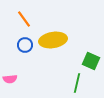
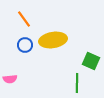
green line: rotated 12 degrees counterclockwise
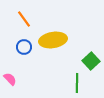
blue circle: moved 1 px left, 2 px down
green square: rotated 24 degrees clockwise
pink semicircle: rotated 128 degrees counterclockwise
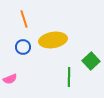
orange line: rotated 18 degrees clockwise
blue circle: moved 1 px left
pink semicircle: rotated 112 degrees clockwise
green line: moved 8 px left, 6 px up
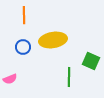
orange line: moved 4 px up; rotated 18 degrees clockwise
green square: rotated 24 degrees counterclockwise
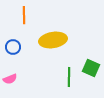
blue circle: moved 10 px left
green square: moved 7 px down
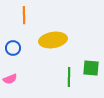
blue circle: moved 1 px down
green square: rotated 18 degrees counterclockwise
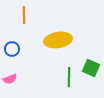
yellow ellipse: moved 5 px right
blue circle: moved 1 px left, 1 px down
green square: rotated 18 degrees clockwise
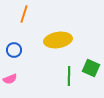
orange line: moved 1 px up; rotated 18 degrees clockwise
blue circle: moved 2 px right, 1 px down
green line: moved 1 px up
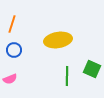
orange line: moved 12 px left, 10 px down
green square: moved 1 px right, 1 px down
green line: moved 2 px left
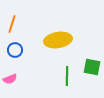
blue circle: moved 1 px right
green square: moved 2 px up; rotated 12 degrees counterclockwise
